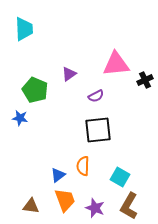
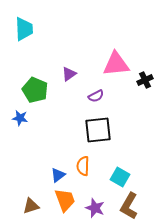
brown triangle: rotated 24 degrees counterclockwise
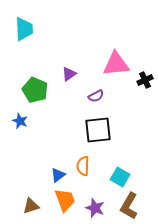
blue star: moved 3 px down; rotated 14 degrees clockwise
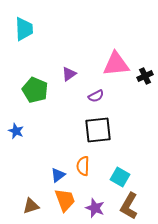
black cross: moved 4 px up
blue star: moved 4 px left, 10 px down
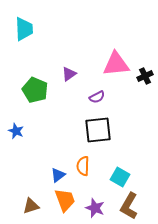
purple semicircle: moved 1 px right, 1 px down
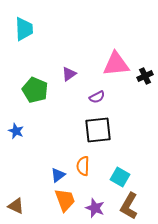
brown triangle: moved 15 px left; rotated 42 degrees clockwise
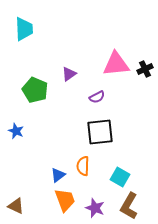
black cross: moved 7 px up
black square: moved 2 px right, 2 px down
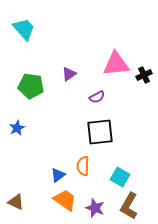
cyan trapezoid: rotated 40 degrees counterclockwise
black cross: moved 1 px left, 6 px down
green pentagon: moved 4 px left, 4 px up; rotated 15 degrees counterclockwise
blue star: moved 1 px right, 3 px up; rotated 21 degrees clockwise
orange trapezoid: rotated 35 degrees counterclockwise
brown triangle: moved 4 px up
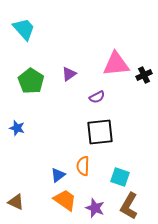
green pentagon: moved 5 px up; rotated 25 degrees clockwise
blue star: rotated 28 degrees counterclockwise
cyan square: rotated 12 degrees counterclockwise
